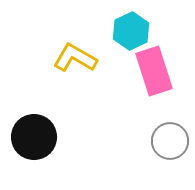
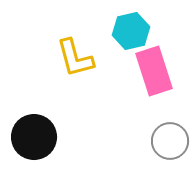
cyan hexagon: rotated 12 degrees clockwise
yellow L-shape: rotated 135 degrees counterclockwise
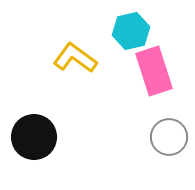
yellow L-shape: rotated 141 degrees clockwise
gray circle: moved 1 px left, 4 px up
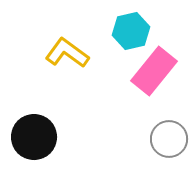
yellow L-shape: moved 8 px left, 5 px up
pink rectangle: rotated 57 degrees clockwise
gray circle: moved 2 px down
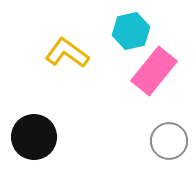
gray circle: moved 2 px down
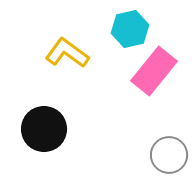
cyan hexagon: moved 1 px left, 2 px up
black circle: moved 10 px right, 8 px up
gray circle: moved 14 px down
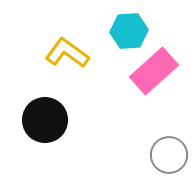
cyan hexagon: moved 1 px left, 2 px down; rotated 9 degrees clockwise
pink rectangle: rotated 9 degrees clockwise
black circle: moved 1 px right, 9 px up
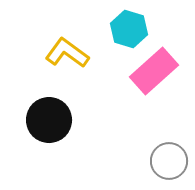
cyan hexagon: moved 2 px up; rotated 21 degrees clockwise
black circle: moved 4 px right
gray circle: moved 6 px down
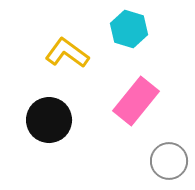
pink rectangle: moved 18 px left, 30 px down; rotated 9 degrees counterclockwise
